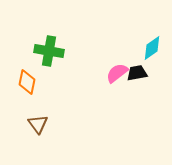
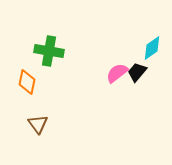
black trapezoid: moved 1 px up; rotated 40 degrees counterclockwise
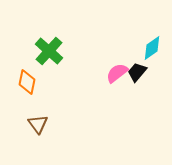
green cross: rotated 32 degrees clockwise
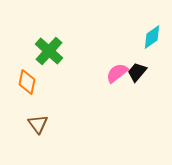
cyan diamond: moved 11 px up
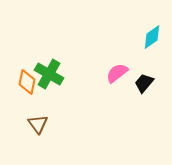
green cross: moved 23 px down; rotated 12 degrees counterclockwise
black trapezoid: moved 7 px right, 11 px down
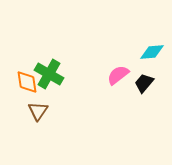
cyan diamond: moved 15 px down; rotated 30 degrees clockwise
pink semicircle: moved 1 px right, 2 px down
orange diamond: rotated 20 degrees counterclockwise
brown triangle: moved 13 px up; rotated 10 degrees clockwise
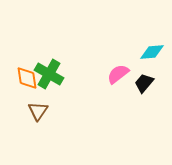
pink semicircle: moved 1 px up
orange diamond: moved 4 px up
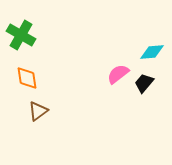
green cross: moved 28 px left, 39 px up
brown triangle: rotated 20 degrees clockwise
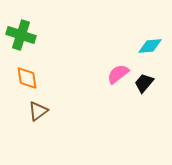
green cross: rotated 12 degrees counterclockwise
cyan diamond: moved 2 px left, 6 px up
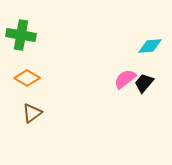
green cross: rotated 8 degrees counterclockwise
pink semicircle: moved 7 px right, 5 px down
orange diamond: rotated 50 degrees counterclockwise
brown triangle: moved 6 px left, 2 px down
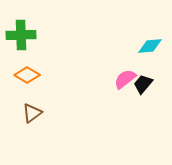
green cross: rotated 12 degrees counterclockwise
orange diamond: moved 3 px up
black trapezoid: moved 1 px left, 1 px down
